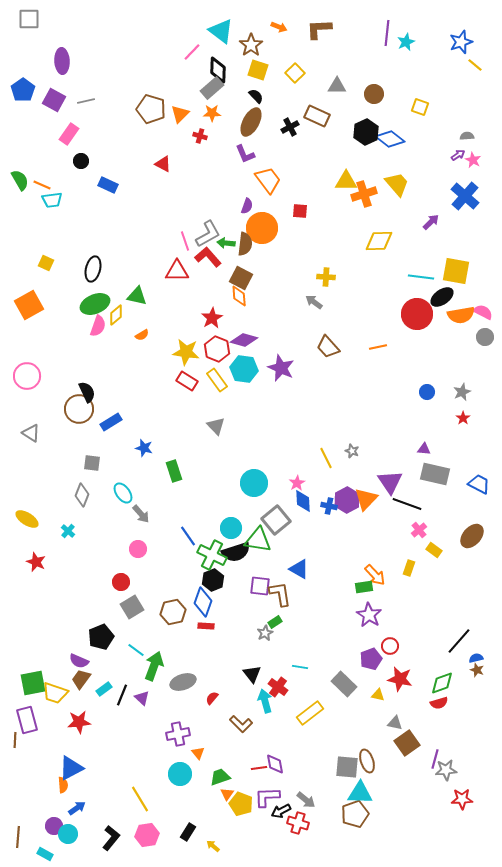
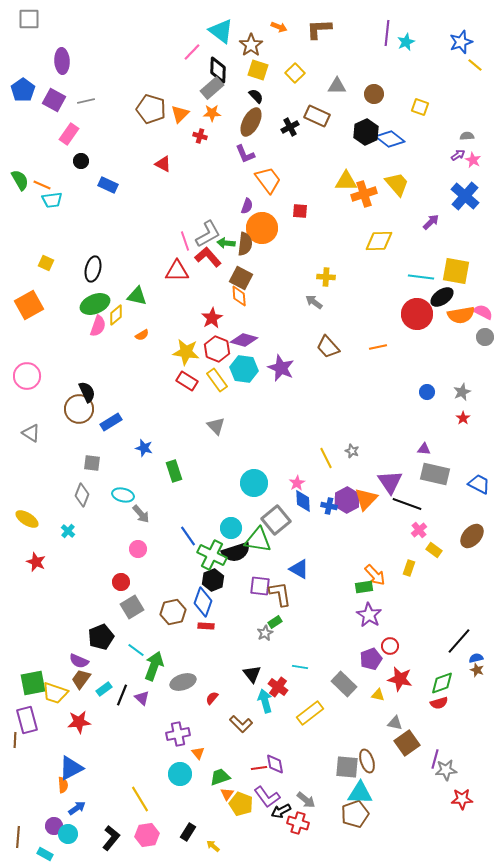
cyan ellipse at (123, 493): moved 2 px down; rotated 40 degrees counterclockwise
purple L-shape at (267, 797): rotated 124 degrees counterclockwise
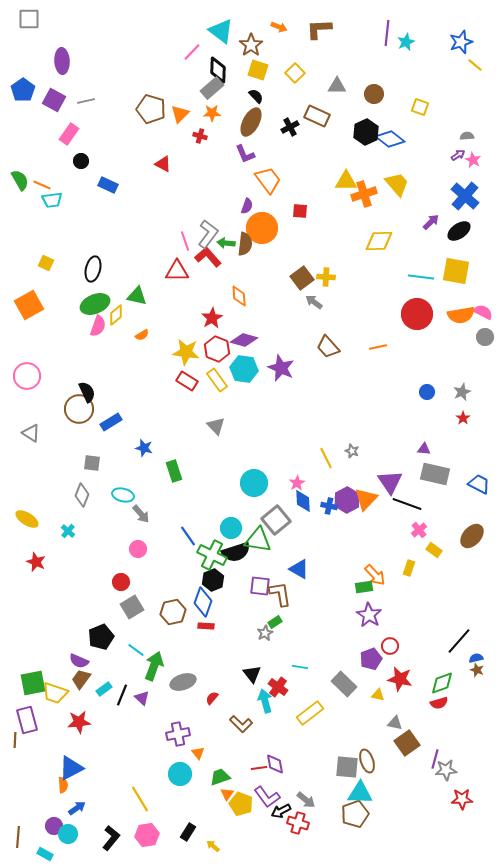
gray L-shape at (208, 234): rotated 24 degrees counterclockwise
brown square at (241, 278): moved 61 px right; rotated 25 degrees clockwise
black ellipse at (442, 297): moved 17 px right, 66 px up
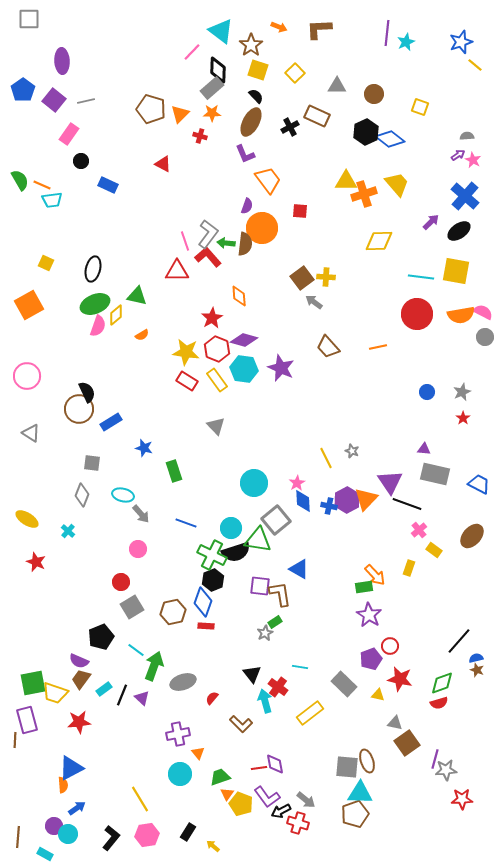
purple square at (54, 100): rotated 10 degrees clockwise
blue line at (188, 536): moved 2 px left, 13 px up; rotated 35 degrees counterclockwise
